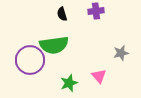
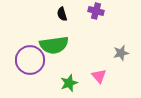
purple cross: rotated 21 degrees clockwise
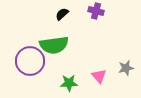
black semicircle: rotated 64 degrees clockwise
gray star: moved 5 px right, 15 px down
purple circle: moved 1 px down
green star: rotated 18 degrees clockwise
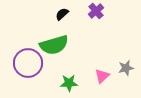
purple cross: rotated 35 degrees clockwise
green semicircle: rotated 8 degrees counterclockwise
purple circle: moved 2 px left, 2 px down
pink triangle: moved 3 px right; rotated 28 degrees clockwise
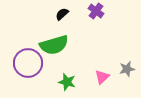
purple cross: rotated 14 degrees counterclockwise
gray star: moved 1 px right, 1 px down
pink triangle: moved 1 px down
green star: moved 2 px left, 1 px up; rotated 18 degrees clockwise
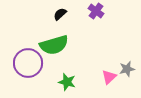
black semicircle: moved 2 px left
pink triangle: moved 7 px right
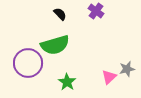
black semicircle: rotated 88 degrees clockwise
green semicircle: moved 1 px right
green star: rotated 18 degrees clockwise
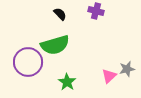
purple cross: rotated 21 degrees counterclockwise
purple circle: moved 1 px up
pink triangle: moved 1 px up
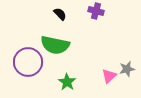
green semicircle: rotated 28 degrees clockwise
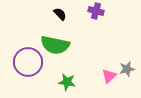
green star: rotated 24 degrees counterclockwise
